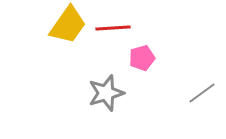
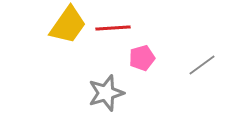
gray line: moved 28 px up
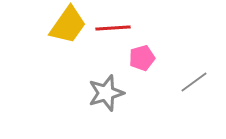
gray line: moved 8 px left, 17 px down
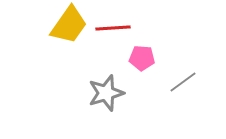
yellow trapezoid: moved 1 px right
pink pentagon: rotated 20 degrees clockwise
gray line: moved 11 px left
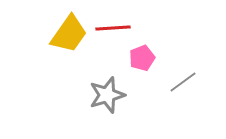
yellow trapezoid: moved 9 px down
pink pentagon: rotated 25 degrees counterclockwise
gray star: moved 1 px right, 2 px down
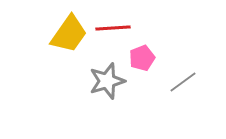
gray star: moved 14 px up
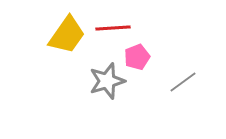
yellow trapezoid: moved 2 px left, 1 px down
pink pentagon: moved 5 px left, 1 px up
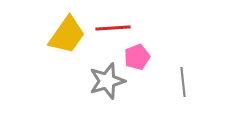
gray line: rotated 60 degrees counterclockwise
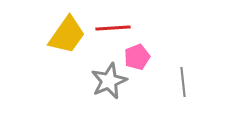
gray star: moved 2 px right; rotated 6 degrees counterclockwise
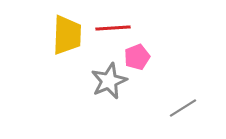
yellow trapezoid: rotated 33 degrees counterclockwise
gray line: moved 26 px down; rotated 64 degrees clockwise
